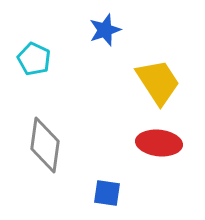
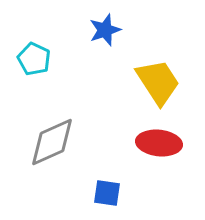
gray diamond: moved 7 px right, 3 px up; rotated 58 degrees clockwise
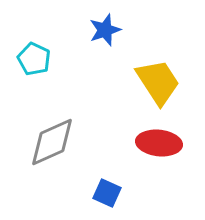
blue square: rotated 16 degrees clockwise
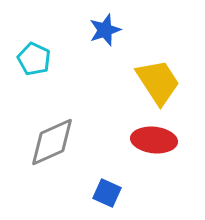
red ellipse: moved 5 px left, 3 px up
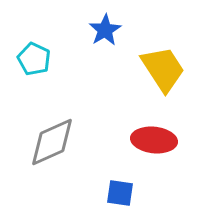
blue star: rotated 12 degrees counterclockwise
yellow trapezoid: moved 5 px right, 13 px up
blue square: moved 13 px right; rotated 16 degrees counterclockwise
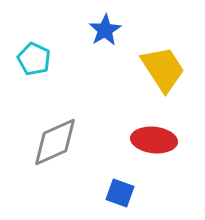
gray diamond: moved 3 px right
blue square: rotated 12 degrees clockwise
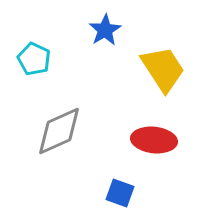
gray diamond: moved 4 px right, 11 px up
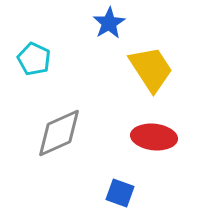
blue star: moved 4 px right, 7 px up
yellow trapezoid: moved 12 px left
gray diamond: moved 2 px down
red ellipse: moved 3 px up
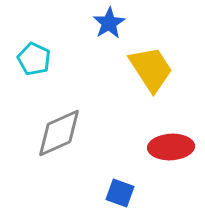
red ellipse: moved 17 px right, 10 px down; rotated 9 degrees counterclockwise
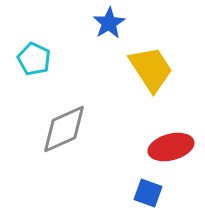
gray diamond: moved 5 px right, 4 px up
red ellipse: rotated 12 degrees counterclockwise
blue square: moved 28 px right
